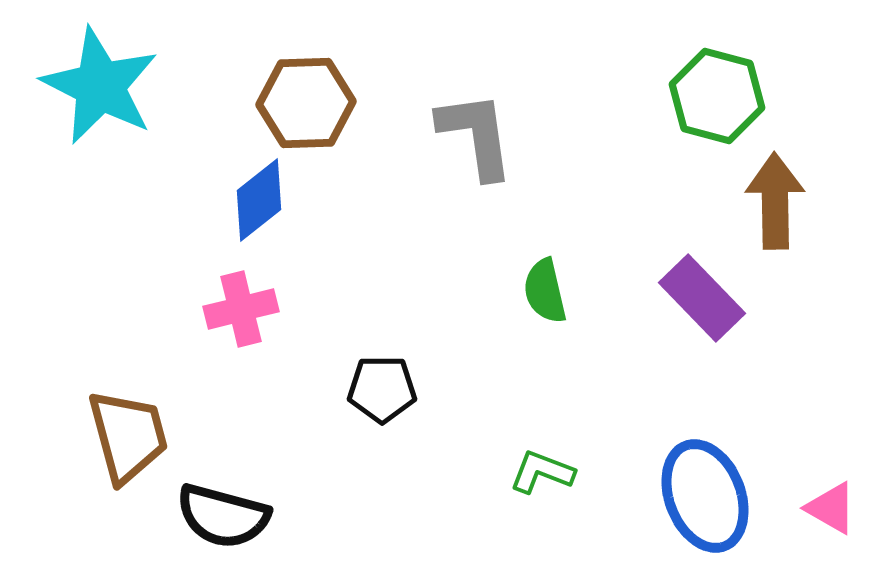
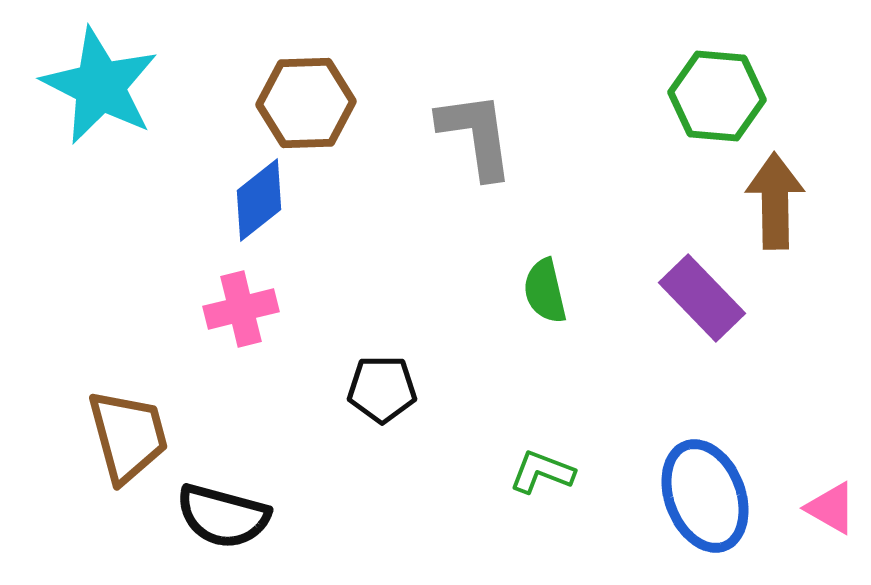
green hexagon: rotated 10 degrees counterclockwise
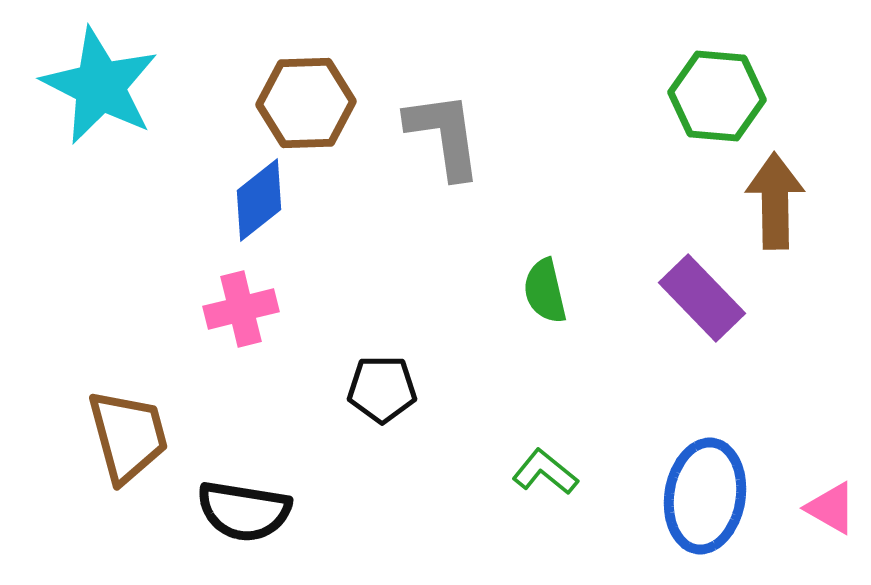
gray L-shape: moved 32 px left
green L-shape: moved 3 px right; rotated 18 degrees clockwise
blue ellipse: rotated 30 degrees clockwise
black semicircle: moved 21 px right, 5 px up; rotated 6 degrees counterclockwise
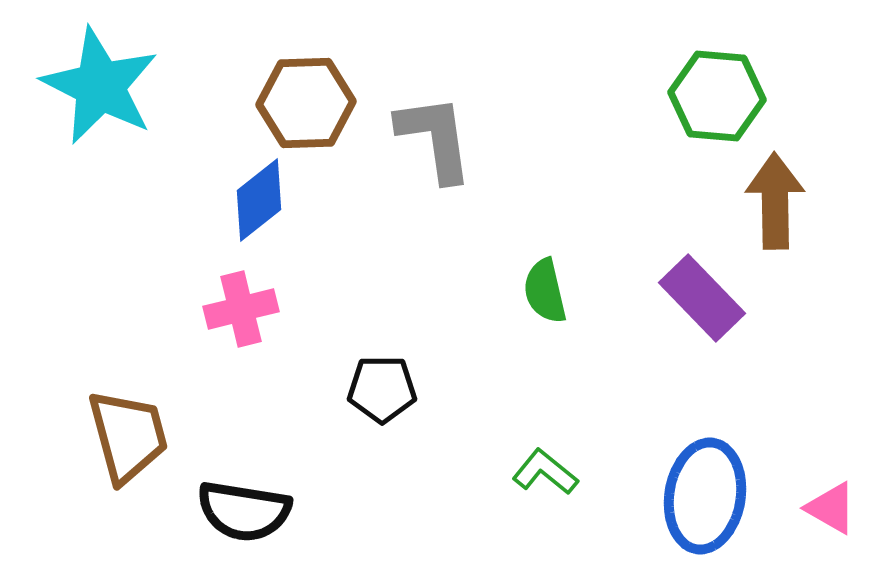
gray L-shape: moved 9 px left, 3 px down
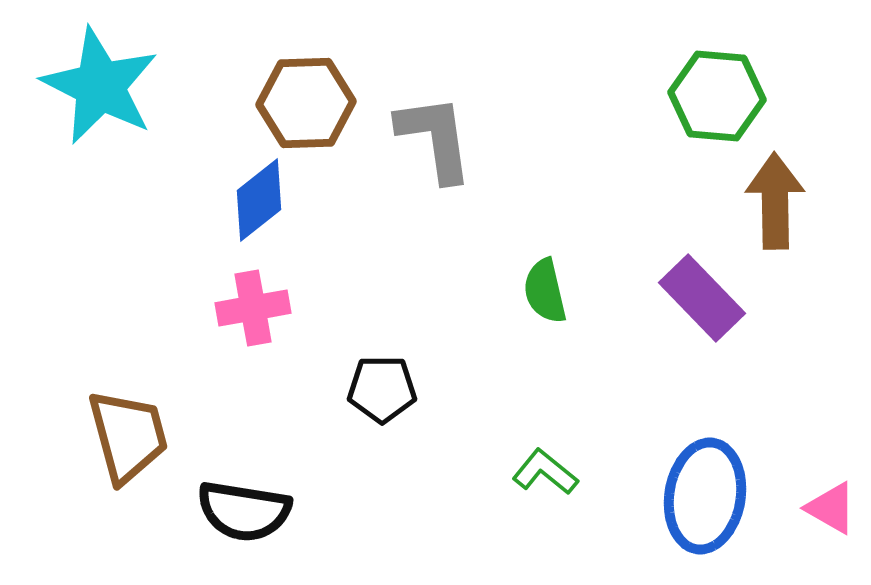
pink cross: moved 12 px right, 1 px up; rotated 4 degrees clockwise
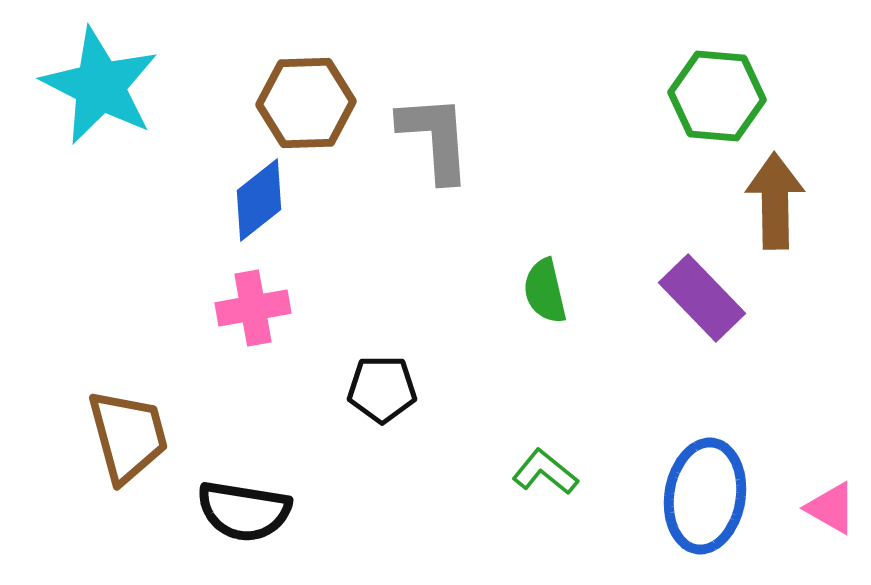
gray L-shape: rotated 4 degrees clockwise
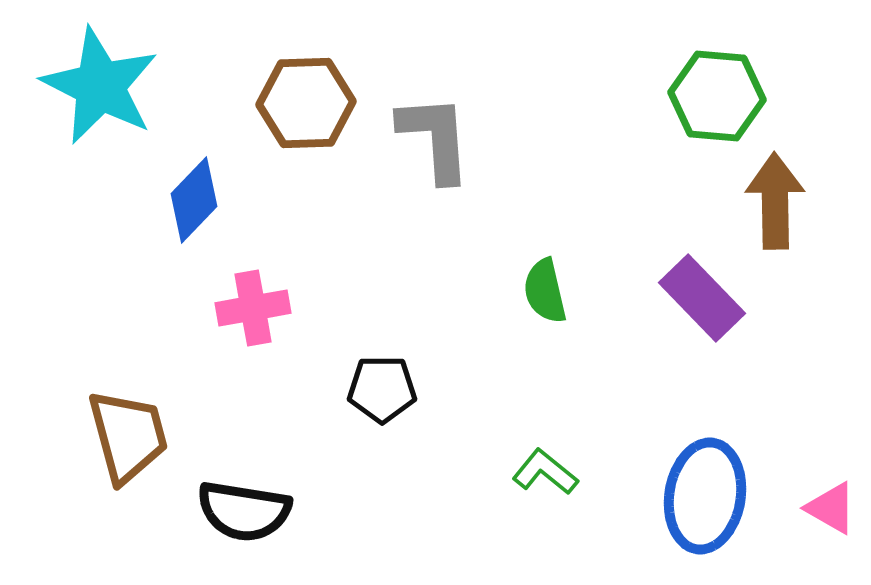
blue diamond: moved 65 px left; rotated 8 degrees counterclockwise
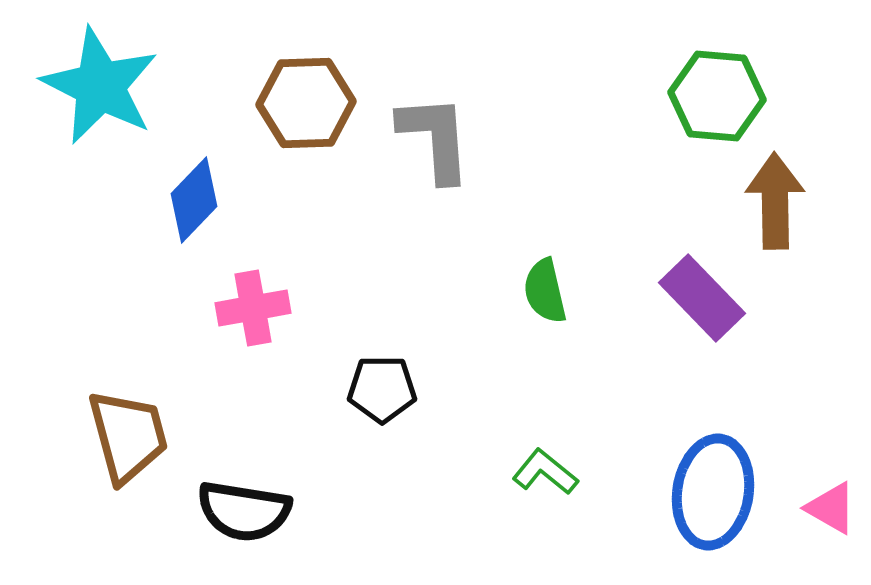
blue ellipse: moved 8 px right, 4 px up
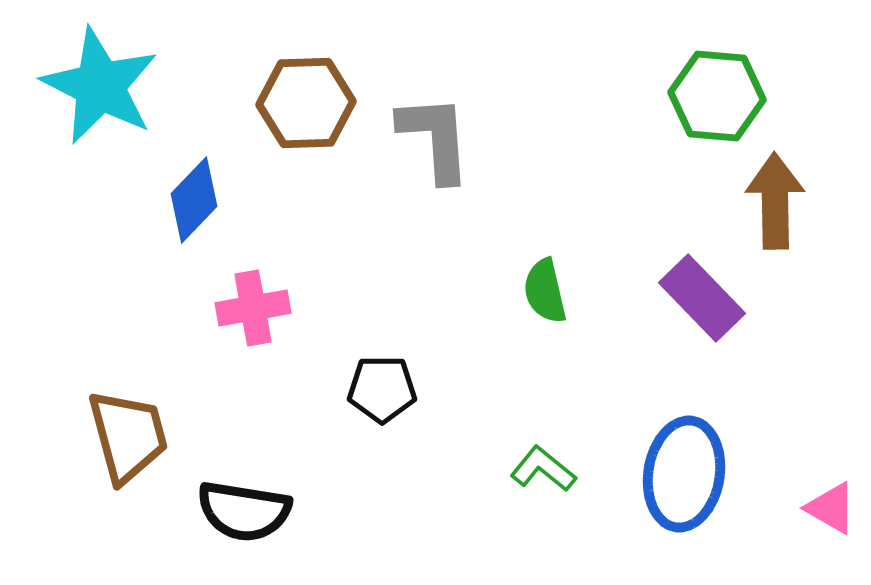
green L-shape: moved 2 px left, 3 px up
blue ellipse: moved 29 px left, 18 px up
